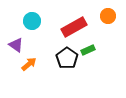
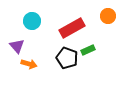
red rectangle: moved 2 px left, 1 px down
purple triangle: moved 1 px right, 1 px down; rotated 14 degrees clockwise
black pentagon: rotated 15 degrees counterclockwise
orange arrow: rotated 56 degrees clockwise
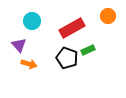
purple triangle: moved 2 px right, 1 px up
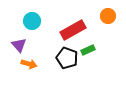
red rectangle: moved 1 px right, 2 px down
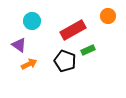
purple triangle: rotated 14 degrees counterclockwise
black pentagon: moved 2 px left, 3 px down
orange arrow: rotated 42 degrees counterclockwise
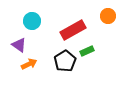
green rectangle: moved 1 px left, 1 px down
black pentagon: rotated 20 degrees clockwise
